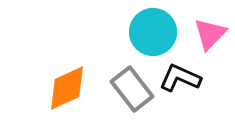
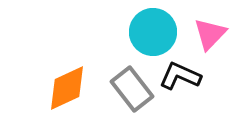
black L-shape: moved 2 px up
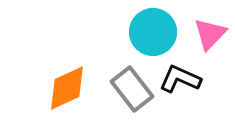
black L-shape: moved 3 px down
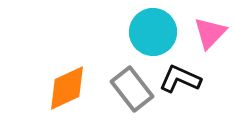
pink triangle: moved 1 px up
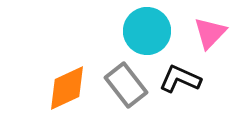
cyan circle: moved 6 px left, 1 px up
gray rectangle: moved 6 px left, 4 px up
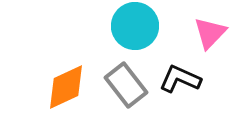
cyan circle: moved 12 px left, 5 px up
orange diamond: moved 1 px left, 1 px up
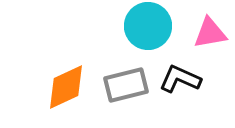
cyan circle: moved 13 px right
pink triangle: rotated 36 degrees clockwise
gray rectangle: rotated 66 degrees counterclockwise
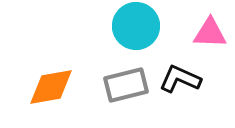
cyan circle: moved 12 px left
pink triangle: rotated 12 degrees clockwise
orange diamond: moved 15 px left; rotated 15 degrees clockwise
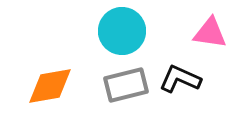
cyan circle: moved 14 px left, 5 px down
pink triangle: rotated 6 degrees clockwise
orange diamond: moved 1 px left, 1 px up
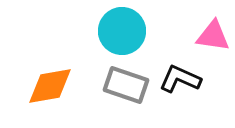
pink triangle: moved 3 px right, 3 px down
gray rectangle: rotated 33 degrees clockwise
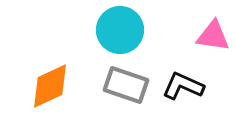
cyan circle: moved 2 px left, 1 px up
black L-shape: moved 3 px right, 7 px down
orange diamond: rotated 15 degrees counterclockwise
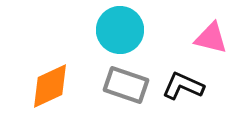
pink triangle: moved 2 px left, 2 px down; rotated 6 degrees clockwise
